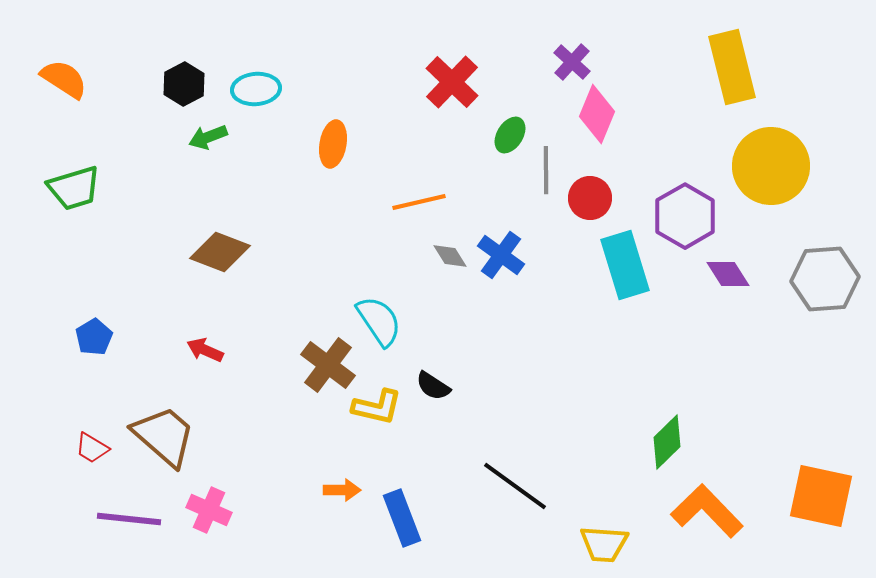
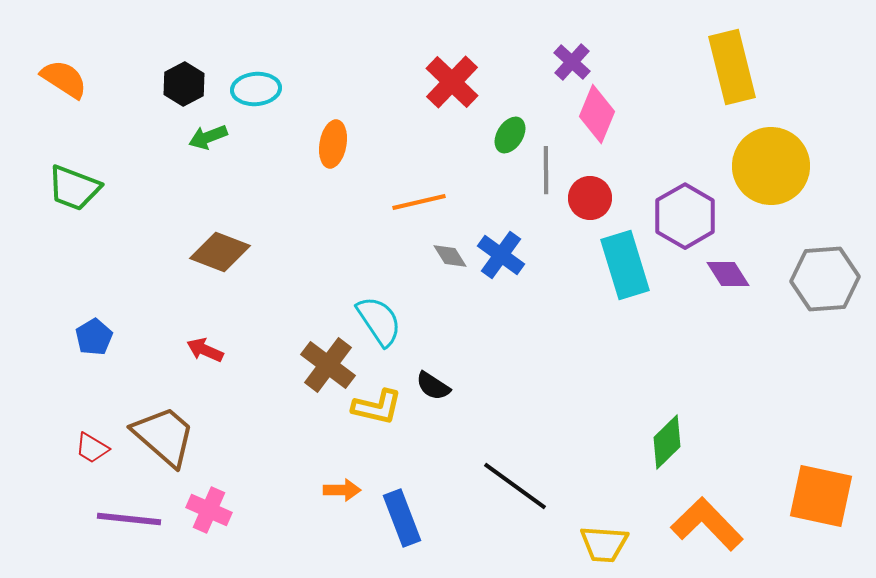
green trapezoid: rotated 38 degrees clockwise
orange L-shape: moved 13 px down
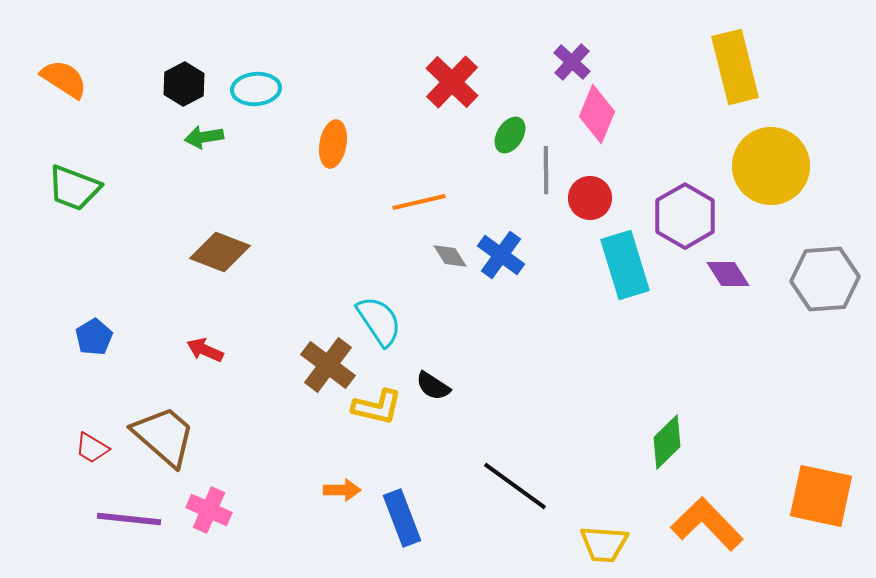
yellow rectangle: moved 3 px right
green arrow: moved 4 px left; rotated 12 degrees clockwise
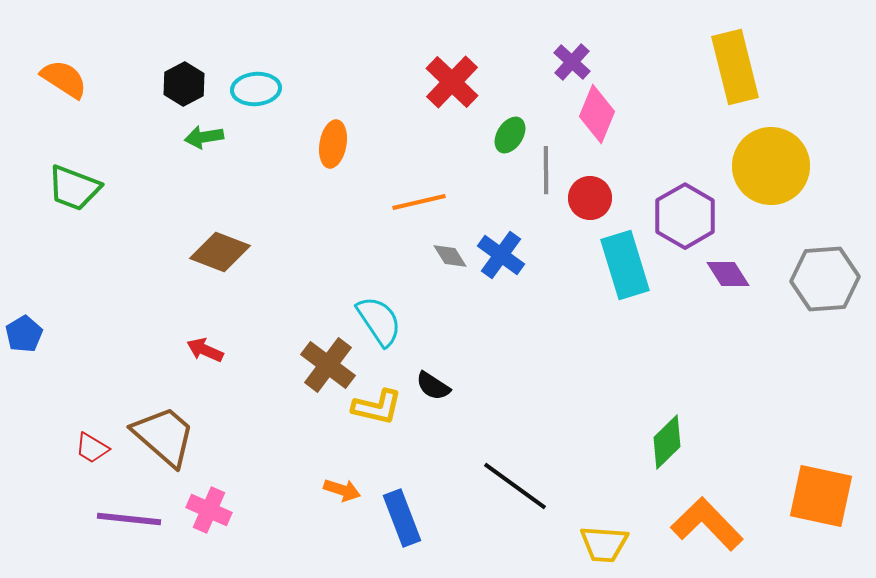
blue pentagon: moved 70 px left, 3 px up
orange arrow: rotated 18 degrees clockwise
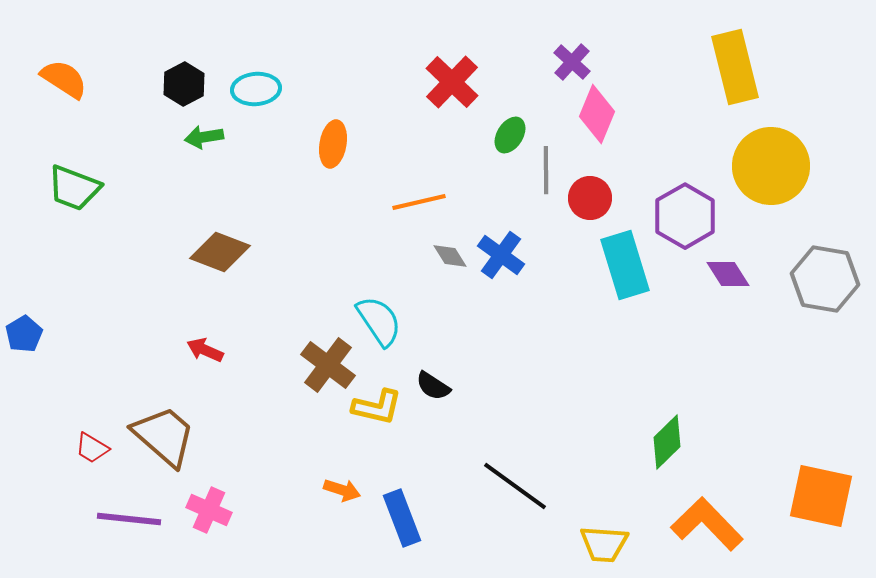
gray hexagon: rotated 14 degrees clockwise
